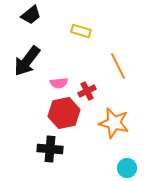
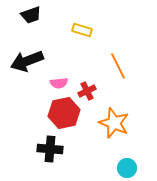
black trapezoid: rotated 20 degrees clockwise
yellow rectangle: moved 1 px right, 1 px up
black arrow: rotated 32 degrees clockwise
orange star: rotated 8 degrees clockwise
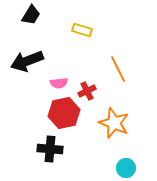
black trapezoid: rotated 40 degrees counterclockwise
orange line: moved 3 px down
cyan circle: moved 1 px left
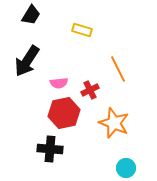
black arrow: rotated 36 degrees counterclockwise
red cross: moved 3 px right, 1 px up
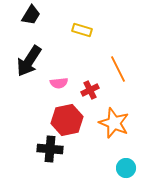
black arrow: moved 2 px right
red hexagon: moved 3 px right, 7 px down
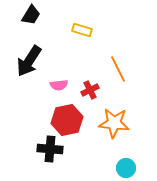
pink semicircle: moved 2 px down
orange star: rotated 16 degrees counterclockwise
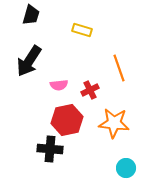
black trapezoid: rotated 15 degrees counterclockwise
orange line: moved 1 px right, 1 px up; rotated 8 degrees clockwise
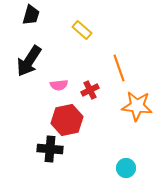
yellow rectangle: rotated 24 degrees clockwise
orange star: moved 23 px right, 17 px up
